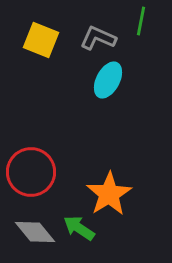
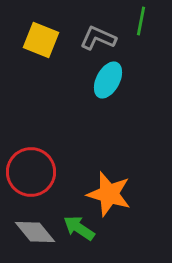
orange star: rotated 24 degrees counterclockwise
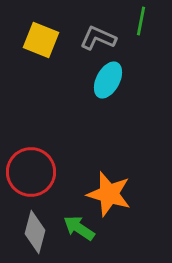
gray diamond: rotated 54 degrees clockwise
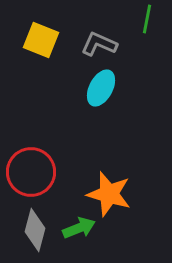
green line: moved 6 px right, 2 px up
gray L-shape: moved 1 px right, 6 px down
cyan ellipse: moved 7 px left, 8 px down
green arrow: rotated 124 degrees clockwise
gray diamond: moved 2 px up
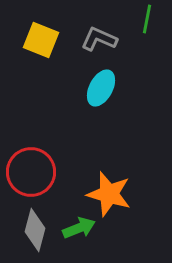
gray L-shape: moved 5 px up
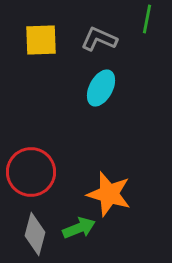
yellow square: rotated 24 degrees counterclockwise
gray diamond: moved 4 px down
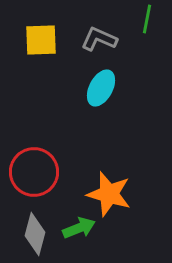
red circle: moved 3 px right
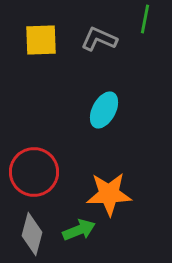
green line: moved 2 px left
cyan ellipse: moved 3 px right, 22 px down
orange star: rotated 18 degrees counterclockwise
green arrow: moved 2 px down
gray diamond: moved 3 px left
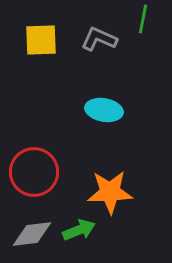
green line: moved 2 px left
cyan ellipse: rotated 72 degrees clockwise
orange star: moved 1 px right, 2 px up
gray diamond: rotated 69 degrees clockwise
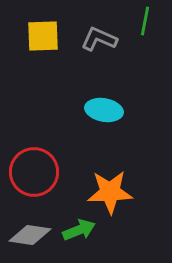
green line: moved 2 px right, 2 px down
yellow square: moved 2 px right, 4 px up
gray diamond: moved 2 px left, 1 px down; rotated 15 degrees clockwise
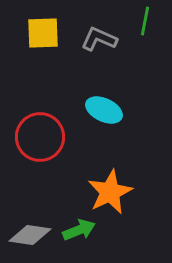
yellow square: moved 3 px up
cyan ellipse: rotated 15 degrees clockwise
red circle: moved 6 px right, 35 px up
orange star: rotated 24 degrees counterclockwise
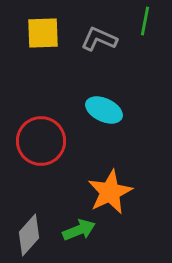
red circle: moved 1 px right, 4 px down
gray diamond: moved 1 px left; rotated 57 degrees counterclockwise
